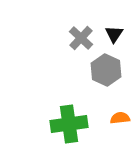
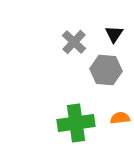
gray cross: moved 7 px left, 4 px down
gray hexagon: rotated 20 degrees counterclockwise
green cross: moved 7 px right, 1 px up
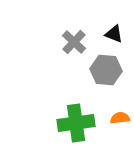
black triangle: rotated 42 degrees counterclockwise
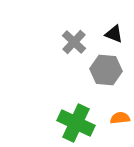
green cross: rotated 33 degrees clockwise
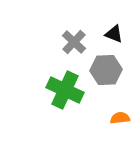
gray hexagon: rotated 8 degrees counterclockwise
green cross: moved 11 px left, 33 px up
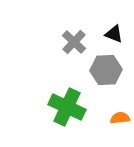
green cross: moved 2 px right, 17 px down
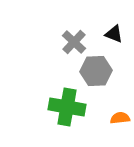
gray hexagon: moved 10 px left, 1 px down
green cross: rotated 15 degrees counterclockwise
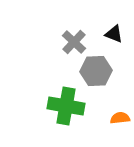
green cross: moved 1 px left, 1 px up
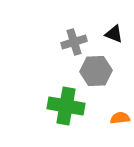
gray cross: rotated 30 degrees clockwise
